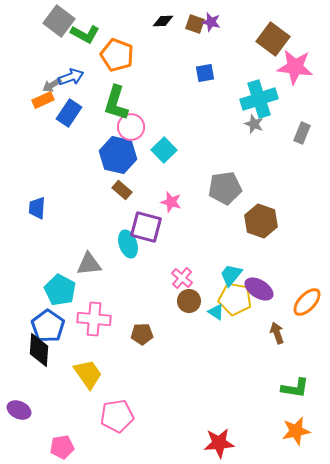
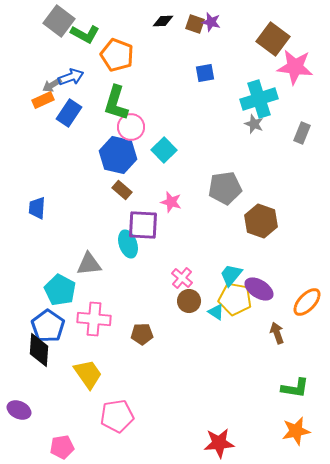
purple square at (146, 227): moved 3 px left, 2 px up; rotated 12 degrees counterclockwise
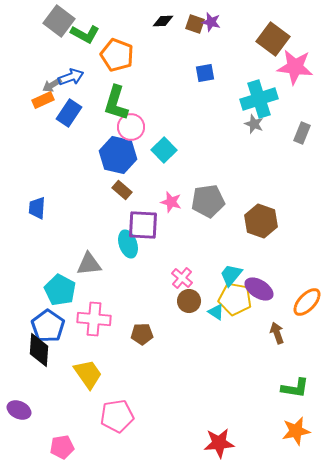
gray pentagon at (225, 188): moved 17 px left, 13 px down
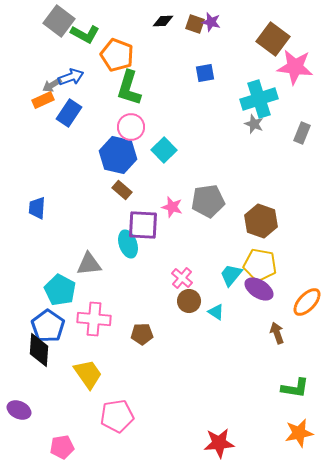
green L-shape at (116, 103): moved 13 px right, 15 px up
pink star at (171, 202): moved 1 px right, 5 px down
yellow pentagon at (235, 299): moved 25 px right, 34 px up
orange star at (296, 431): moved 3 px right, 2 px down
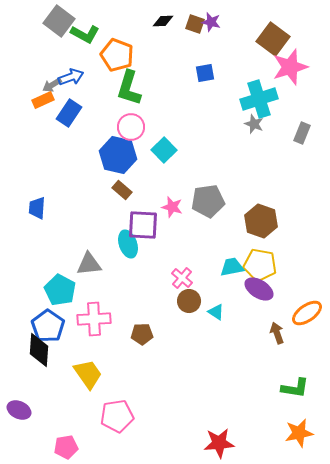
pink star at (295, 67): moved 5 px left; rotated 24 degrees counterclockwise
cyan trapezoid at (231, 275): moved 1 px right, 8 px up; rotated 40 degrees clockwise
orange ellipse at (307, 302): moved 11 px down; rotated 12 degrees clockwise
pink cross at (94, 319): rotated 8 degrees counterclockwise
pink pentagon at (62, 447): moved 4 px right
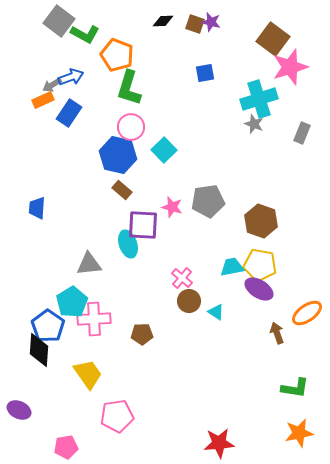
cyan pentagon at (60, 290): moved 12 px right, 12 px down; rotated 12 degrees clockwise
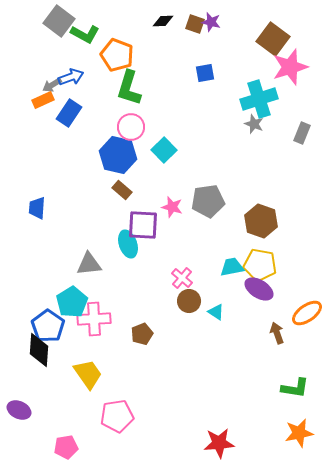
brown pentagon at (142, 334): rotated 20 degrees counterclockwise
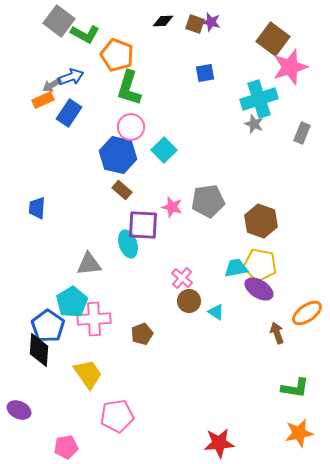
cyan trapezoid at (232, 267): moved 4 px right, 1 px down
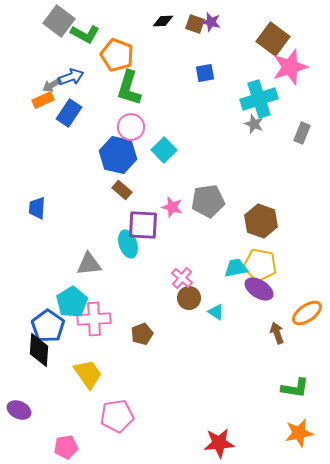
brown circle at (189, 301): moved 3 px up
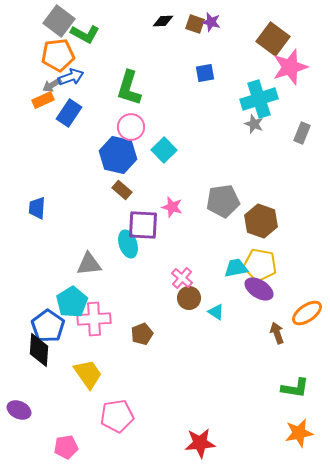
orange pentagon at (117, 55): moved 59 px left; rotated 28 degrees counterclockwise
gray pentagon at (208, 201): moved 15 px right
red star at (219, 443): moved 19 px left
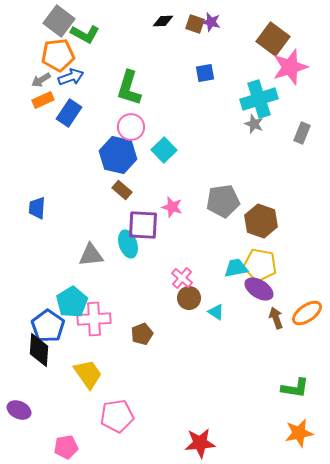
gray arrow at (52, 85): moved 11 px left, 5 px up
gray triangle at (89, 264): moved 2 px right, 9 px up
brown arrow at (277, 333): moved 1 px left, 15 px up
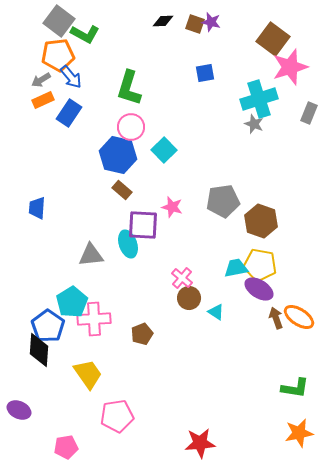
blue arrow at (71, 77): rotated 70 degrees clockwise
gray rectangle at (302, 133): moved 7 px right, 20 px up
orange ellipse at (307, 313): moved 8 px left, 4 px down; rotated 68 degrees clockwise
